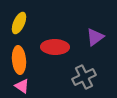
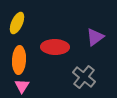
yellow ellipse: moved 2 px left
orange ellipse: rotated 8 degrees clockwise
gray cross: rotated 25 degrees counterclockwise
pink triangle: rotated 28 degrees clockwise
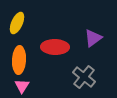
purple triangle: moved 2 px left, 1 px down
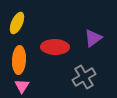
gray cross: rotated 20 degrees clockwise
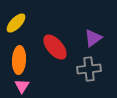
yellow ellipse: moved 1 px left; rotated 20 degrees clockwise
red ellipse: rotated 48 degrees clockwise
gray cross: moved 5 px right, 8 px up; rotated 25 degrees clockwise
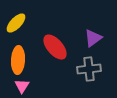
orange ellipse: moved 1 px left
